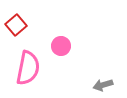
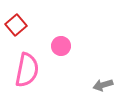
pink semicircle: moved 1 px left, 2 px down
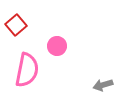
pink circle: moved 4 px left
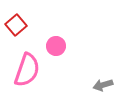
pink circle: moved 1 px left
pink semicircle: rotated 8 degrees clockwise
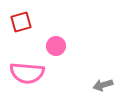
red square: moved 5 px right, 3 px up; rotated 25 degrees clockwise
pink semicircle: moved 3 px down; rotated 76 degrees clockwise
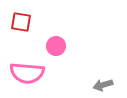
red square: rotated 25 degrees clockwise
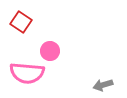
red square: rotated 25 degrees clockwise
pink circle: moved 6 px left, 5 px down
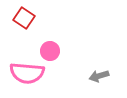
red square: moved 3 px right, 4 px up
gray arrow: moved 4 px left, 9 px up
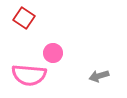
pink circle: moved 3 px right, 2 px down
pink semicircle: moved 2 px right, 2 px down
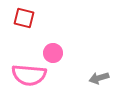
red square: rotated 20 degrees counterclockwise
gray arrow: moved 2 px down
